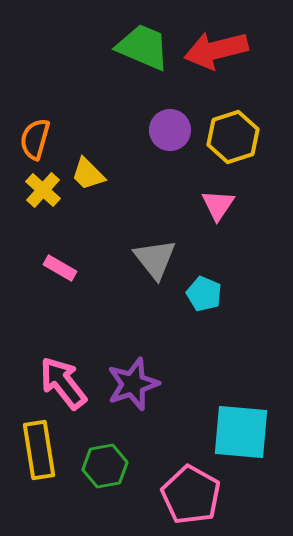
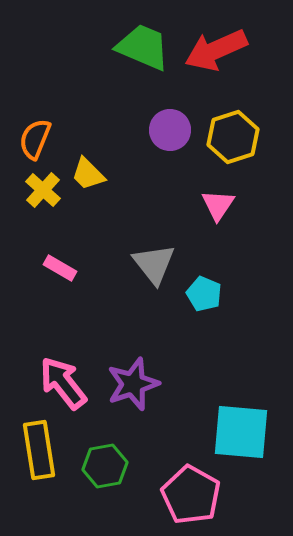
red arrow: rotated 10 degrees counterclockwise
orange semicircle: rotated 6 degrees clockwise
gray triangle: moved 1 px left, 5 px down
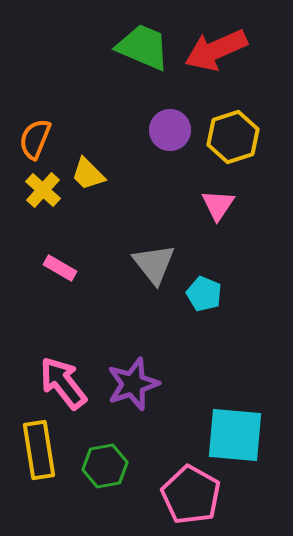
cyan square: moved 6 px left, 3 px down
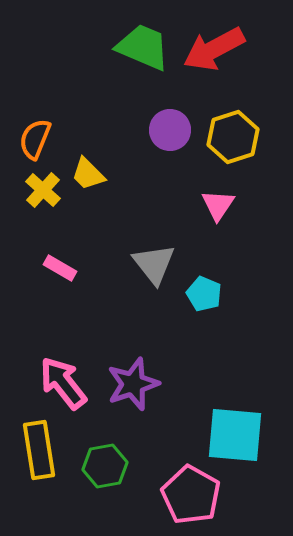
red arrow: moved 2 px left, 1 px up; rotated 4 degrees counterclockwise
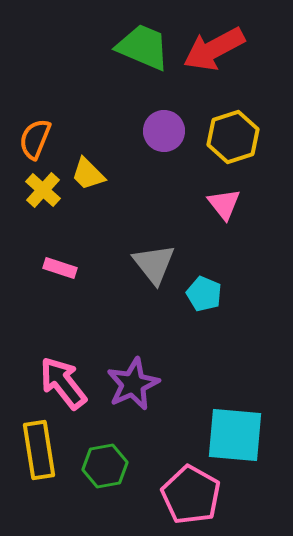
purple circle: moved 6 px left, 1 px down
pink triangle: moved 6 px right, 1 px up; rotated 12 degrees counterclockwise
pink rectangle: rotated 12 degrees counterclockwise
purple star: rotated 6 degrees counterclockwise
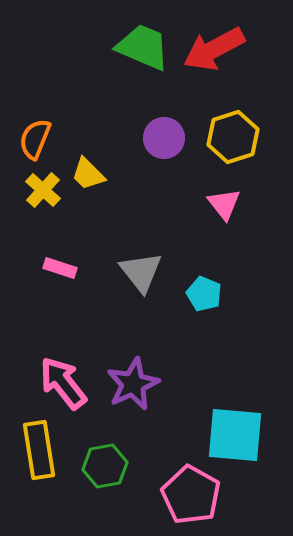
purple circle: moved 7 px down
gray triangle: moved 13 px left, 8 px down
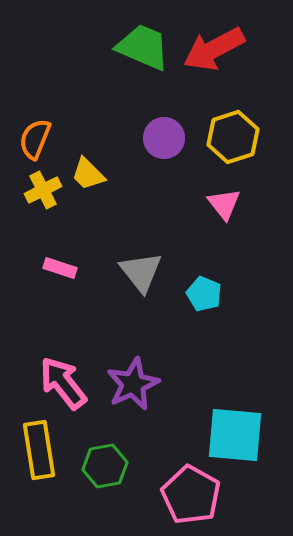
yellow cross: rotated 21 degrees clockwise
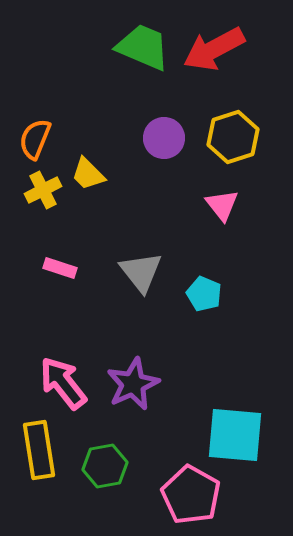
pink triangle: moved 2 px left, 1 px down
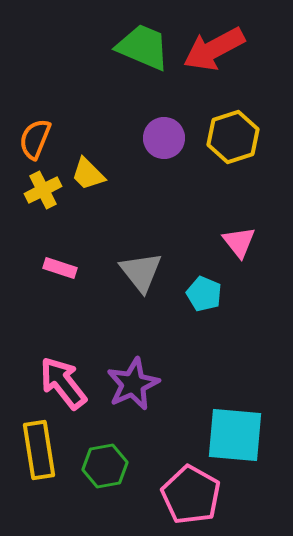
pink triangle: moved 17 px right, 37 px down
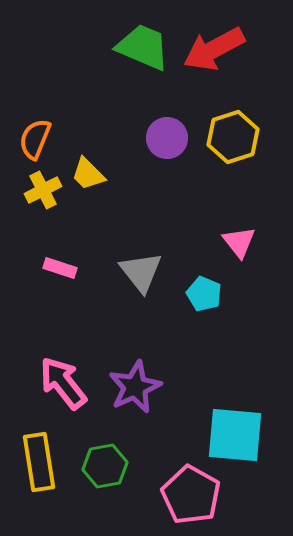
purple circle: moved 3 px right
purple star: moved 2 px right, 3 px down
yellow rectangle: moved 12 px down
